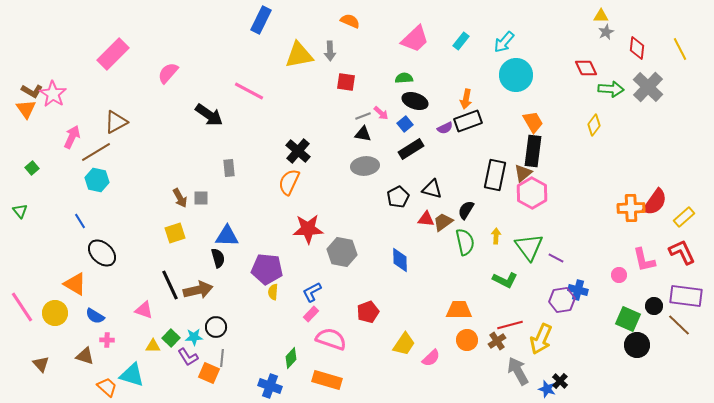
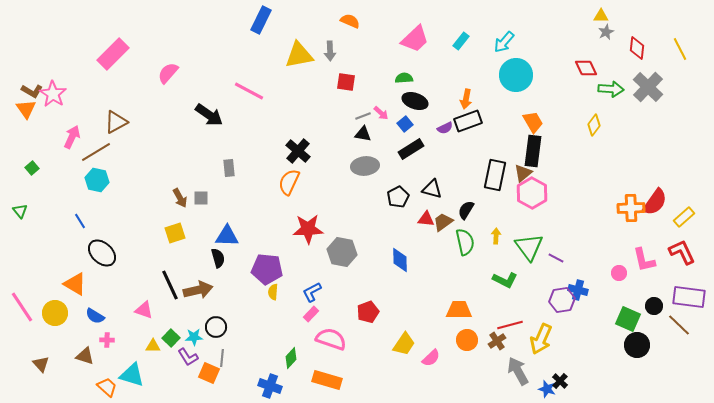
pink circle at (619, 275): moved 2 px up
purple rectangle at (686, 296): moved 3 px right, 1 px down
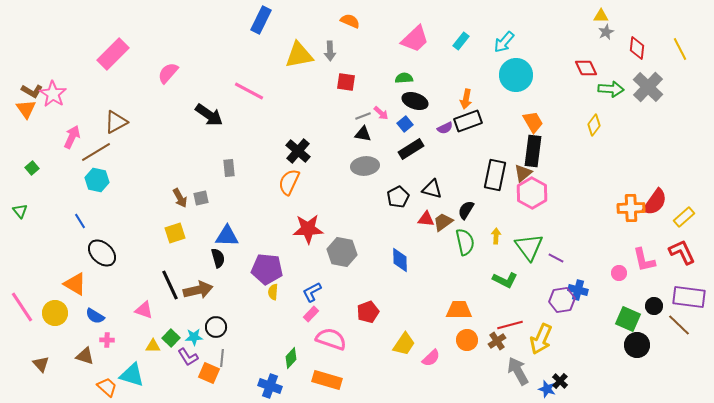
gray square at (201, 198): rotated 14 degrees counterclockwise
